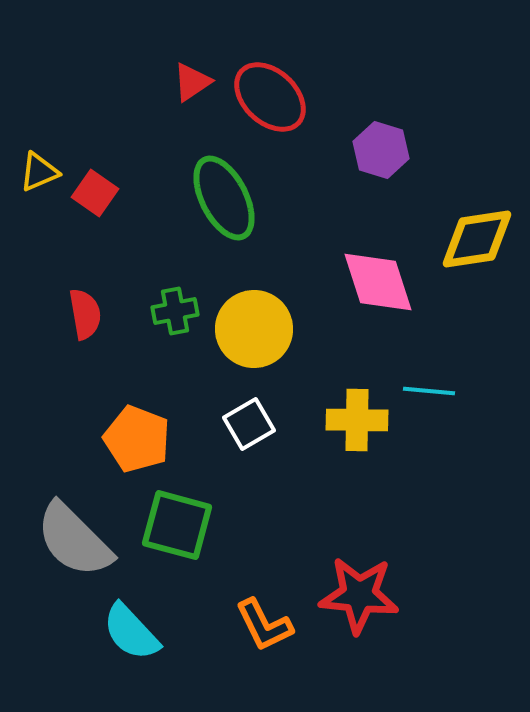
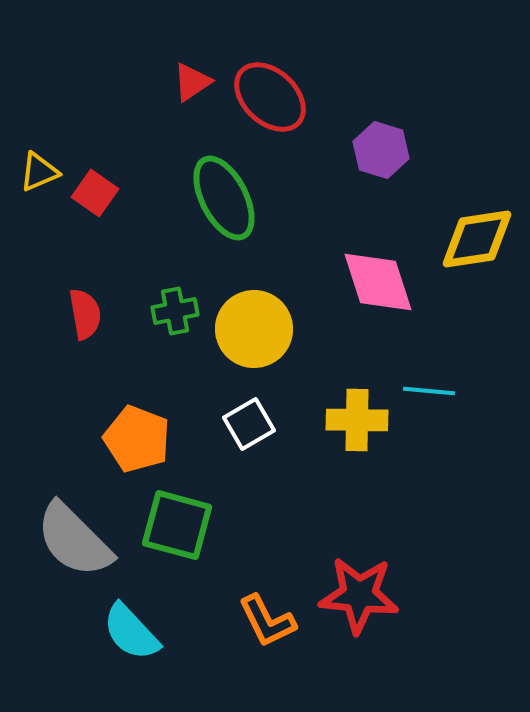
orange L-shape: moved 3 px right, 4 px up
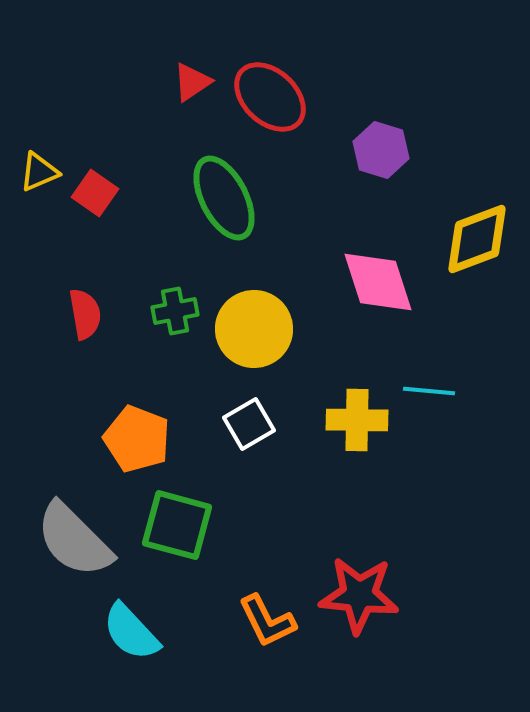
yellow diamond: rotated 12 degrees counterclockwise
